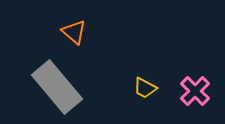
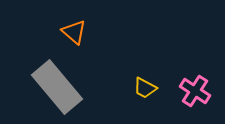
pink cross: rotated 12 degrees counterclockwise
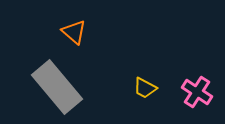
pink cross: moved 2 px right, 1 px down
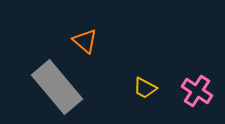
orange triangle: moved 11 px right, 9 px down
pink cross: moved 1 px up
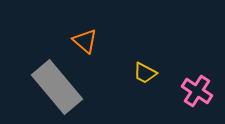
yellow trapezoid: moved 15 px up
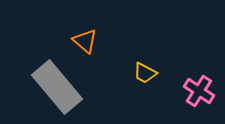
pink cross: moved 2 px right
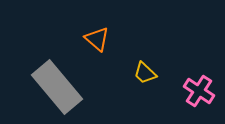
orange triangle: moved 12 px right, 2 px up
yellow trapezoid: rotated 15 degrees clockwise
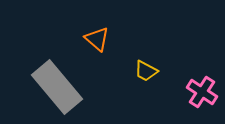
yellow trapezoid: moved 1 px right, 2 px up; rotated 15 degrees counterclockwise
pink cross: moved 3 px right, 1 px down
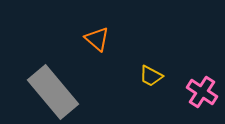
yellow trapezoid: moved 5 px right, 5 px down
gray rectangle: moved 4 px left, 5 px down
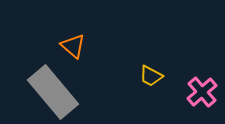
orange triangle: moved 24 px left, 7 px down
pink cross: rotated 16 degrees clockwise
